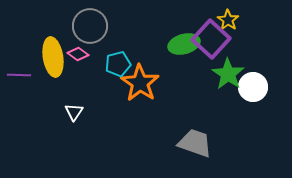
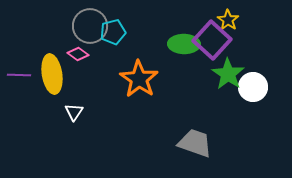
purple square: moved 1 px right, 1 px down
green ellipse: rotated 16 degrees clockwise
yellow ellipse: moved 1 px left, 17 px down
cyan pentagon: moved 5 px left, 32 px up
orange star: moved 1 px left, 4 px up
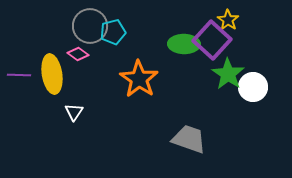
gray trapezoid: moved 6 px left, 4 px up
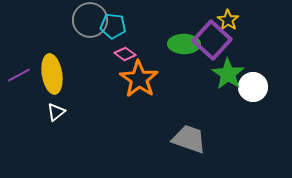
gray circle: moved 6 px up
cyan pentagon: moved 6 px up; rotated 20 degrees clockwise
pink diamond: moved 47 px right
purple line: rotated 30 degrees counterclockwise
white triangle: moved 18 px left; rotated 18 degrees clockwise
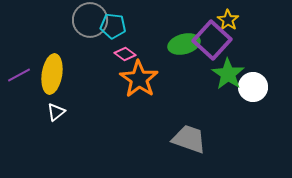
green ellipse: rotated 16 degrees counterclockwise
yellow ellipse: rotated 18 degrees clockwise
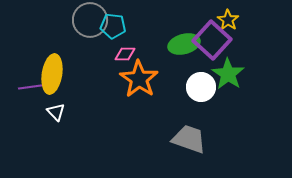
pink diamond: rotated 35 degrees counterclockwise
purple line: moved 11 px right, 12 px down; rotated 20 degrees clockwise
white circle: moved 52 px left
white triangle: rotated 36 degrees counterclockwise
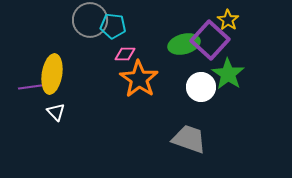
purple square: moved 2 px left
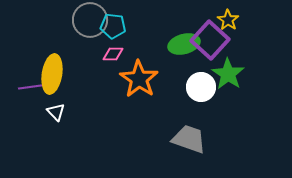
pink diamond: moved 12 px left
